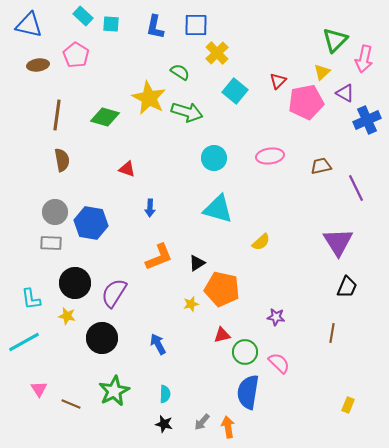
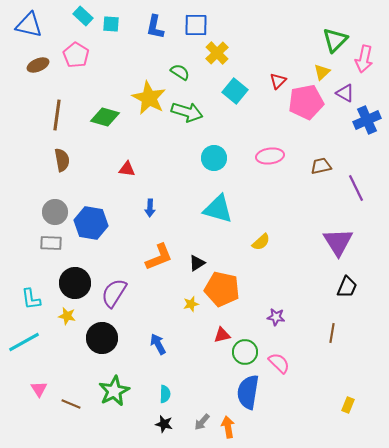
brown ellipse at (38, 65): rotated 15 degrees counterclockwise
red triangle at (127, 169): rotated 12 degrees counterclockwise
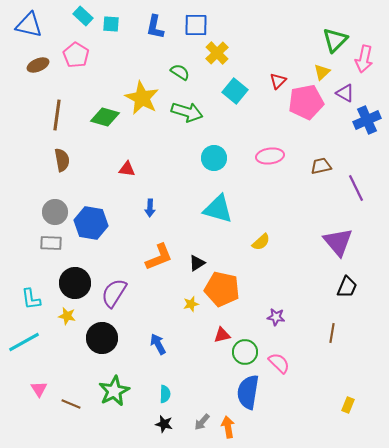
yellow star at (149, 98): moved 7 px left
purple triangle at (338, 242): rotated 8 degrees counterclockwise
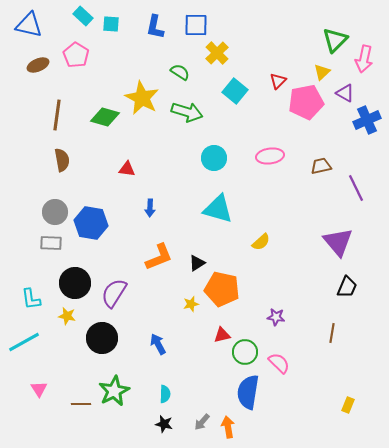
brown line at (71, 404): moved 10 px right; rotated 24 degrees counterclockwise
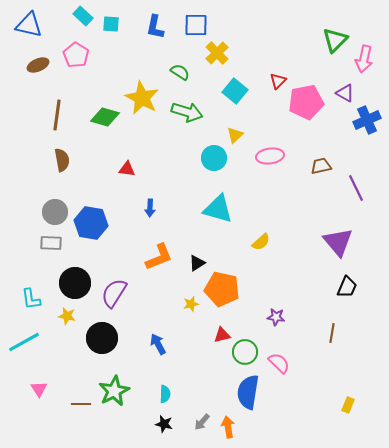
yellow triangle at (322, 72): moved 87 px left, 63 px down
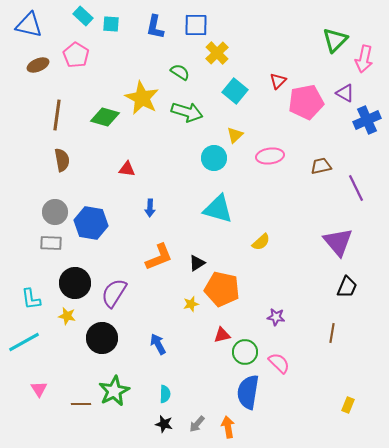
gray arrow at (202, 422): moved 5 px left, 2 px down
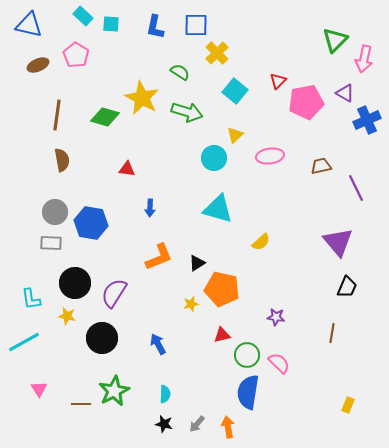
green circle at (245, 352): moved 2 px right, 3 px down
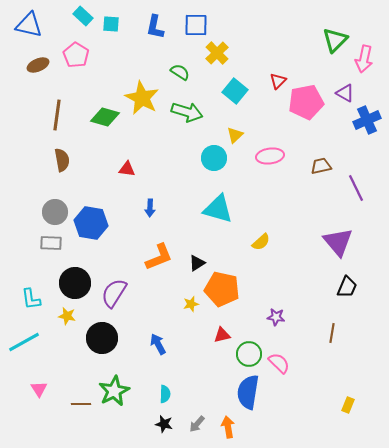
green circle at (247, 355): moved 2 px right, 1 px up
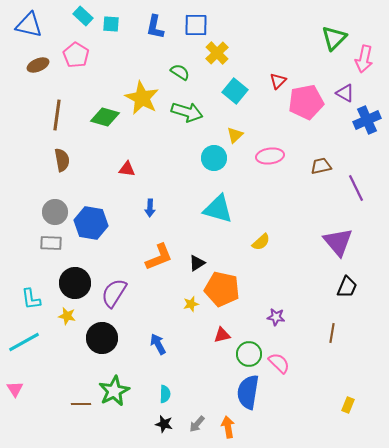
green triangle at (335, 40): moved 1 px left, 2 px up
pink triangle at (39, 389): moved 24 px left
